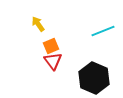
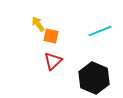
cyan line: moved 3 px left
orange square: moved 10 px up; rotated 35 degrees clockwise
red triangle: rotated 24 degrees clockwise
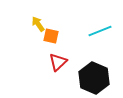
red triangle: moved 5 px right, 1 px down
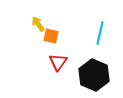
cyan line: moved 2 px down; rotated 55 degrees counterclockwise
red triangle: rotated 12 degrees counterclockwise
black hexagon: moved 3 px up
